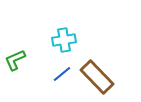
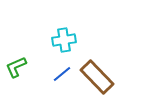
green L-shape: moved 1 px right, 7 px down
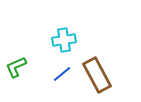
brown rectangle: moved 2 px up; rotated 16 degrees clockwise
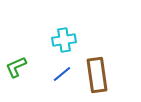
brown rectangle: rotated 20 degrees clockwise
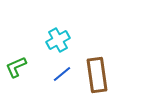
cyan cross: moved 6 px left; rotated 20 degrees counterclockwise
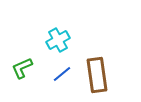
green L-shape: moved 6 px right, 1 px down
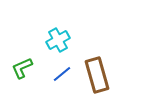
brown rectangle: rotated 8 degrees counterclockwise
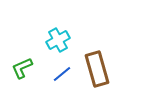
brown rectangle: moved 6 px up
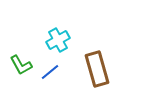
green L-shape: moved 1 px left, 3 px up; rotated 95 degrees counterclockwise
blue line: moved 12 px left, 2 px up
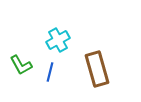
blue line: rotated 36 degrees counterclockwise
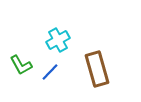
blue line: rotated 30 degrees clockwise
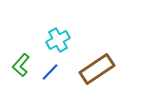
green L-shape: rotated 70 degrees clockwise
brown rectangle: rotated 72 degrees clockwise
